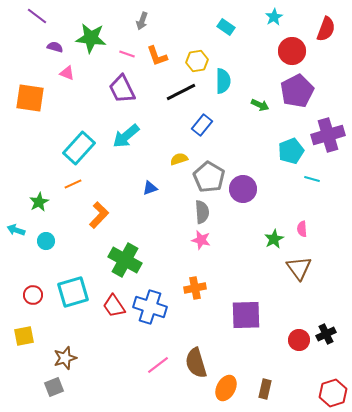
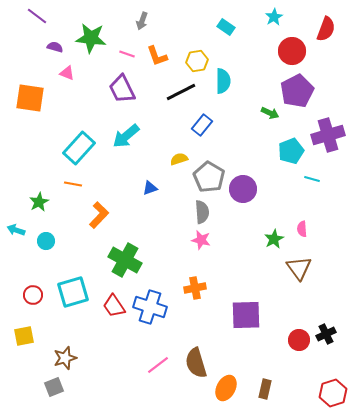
green arrow at (260, 105): moved 10 px right, 8 px down
orange line at (73, 184): rotated 36 degrees clockwise
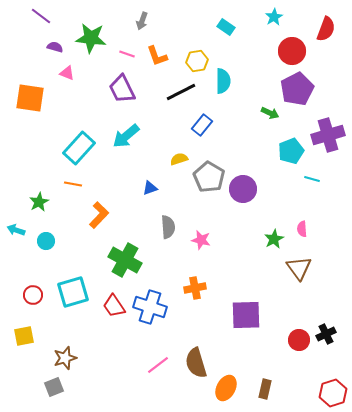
purple line at (37, 16): moved 4 px right
purple pentagon at (297, 91): moved 2 px up
gray semicircle at (202, 212): moved 34 px left, 15 px down
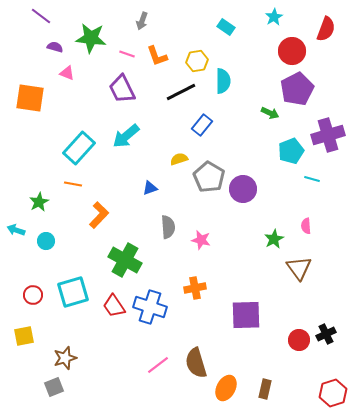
pink semicircle at (302, 229): moved 4 px right, 3 px up
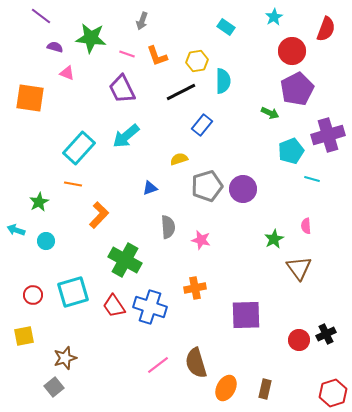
gray pentagon at (209, 177): moved 2 px left, 9 px down; rotated 24 degrees clockwise
gray square at (54, 387): rotated 18 degrees counterclockwise
